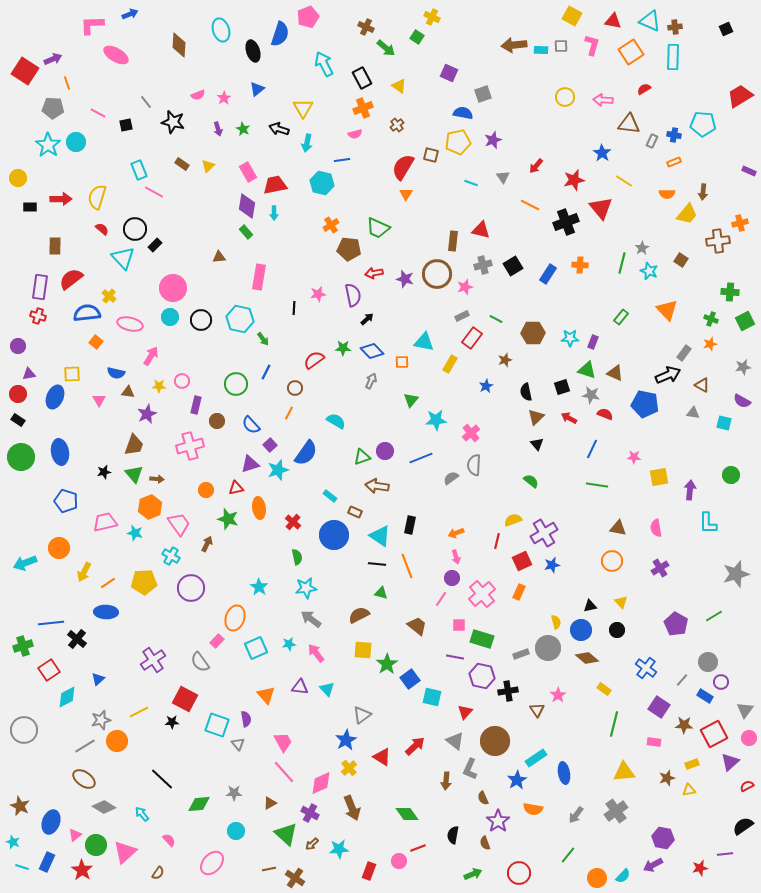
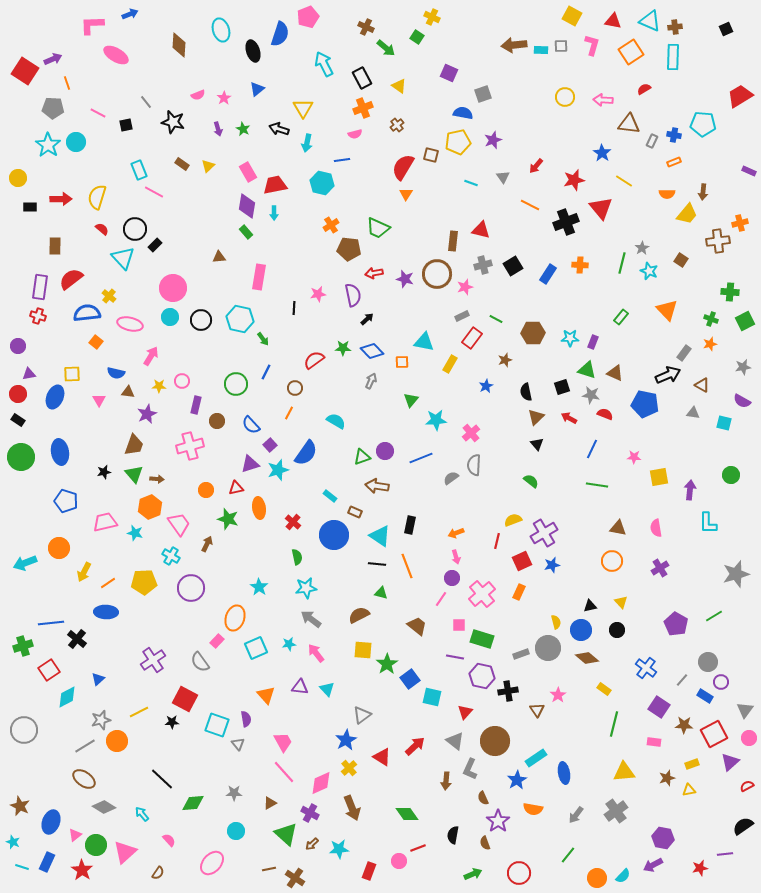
green diamond at (199, 804): moved 6 px left, 1 px up
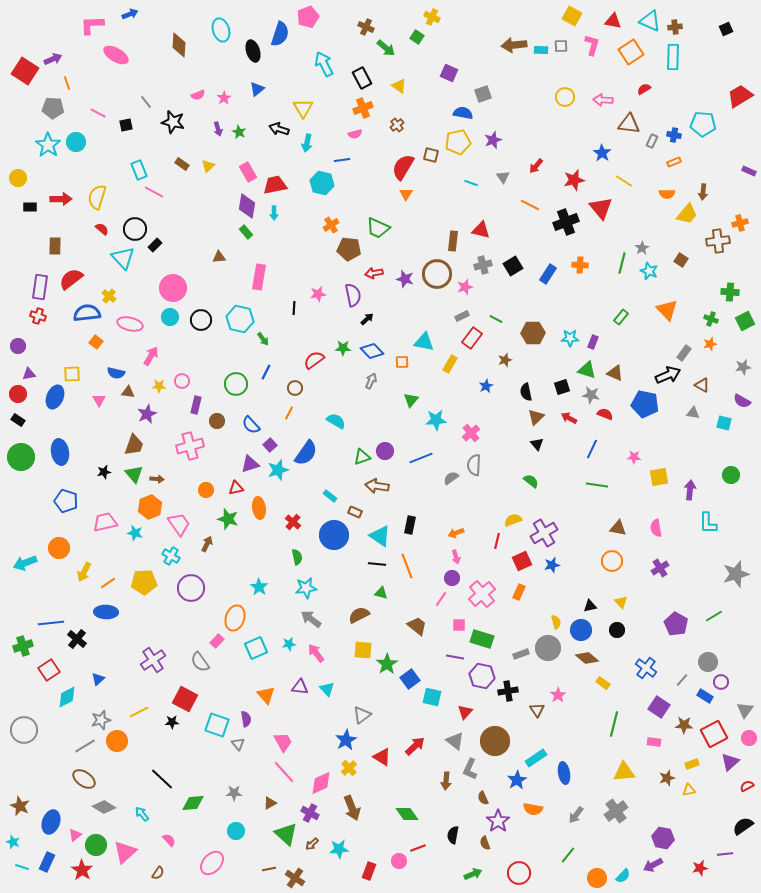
green star at (243, 129): moved 4 px left, 3 px down
yellow rectangle at (604, 689): moved 1 px left, 6 px up
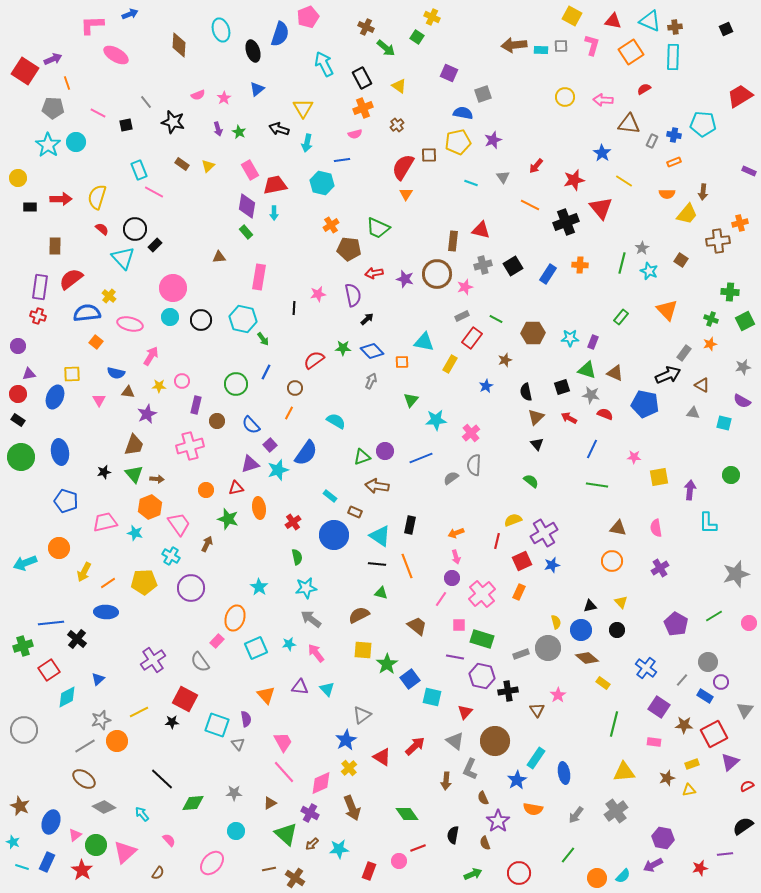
brown square at (431, 155): moved 2 px left; rotated 14 degrees counterclockwise
pink rectangle at (248, 172): moved 2 px right, 2 px up
cyan hexagon at (240, 319): moved 3 px right
red cross at (293, 522): rotated 14 degrees clockwise
pink circle at (749, 738): moved 115 px up
cyan rectangle at (536, 758): rotated 20 degrees counterclockwise
